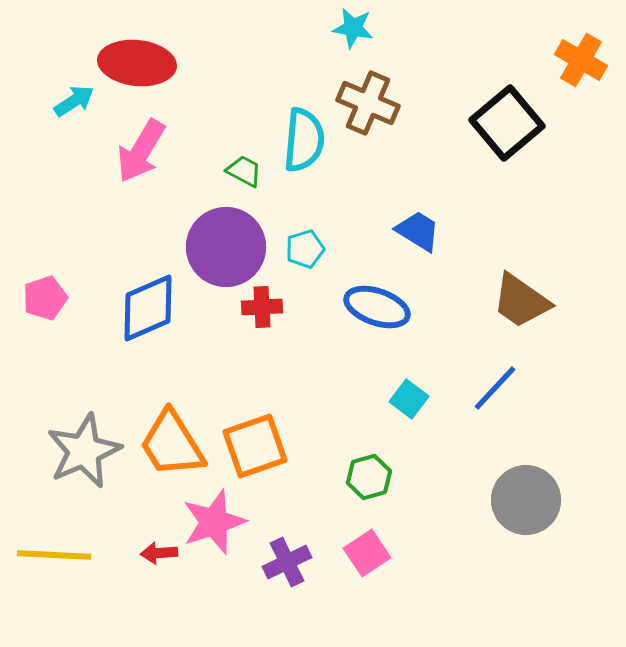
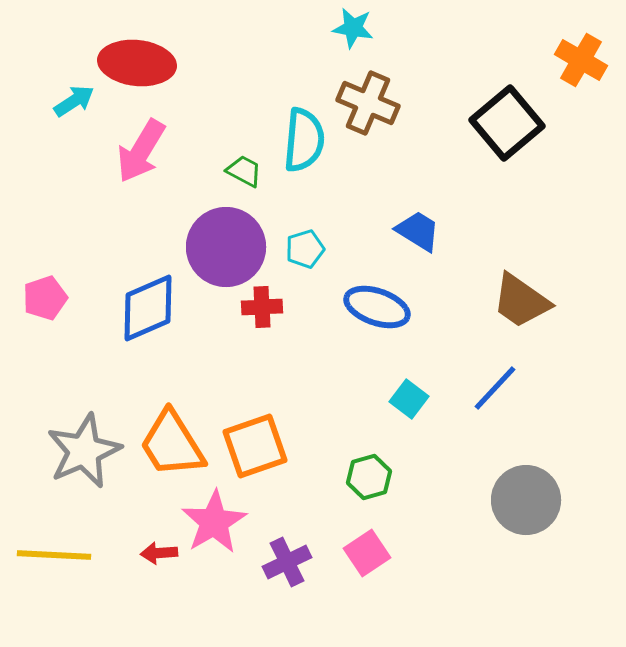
pink star: rotated 12 degrees counterclockwise
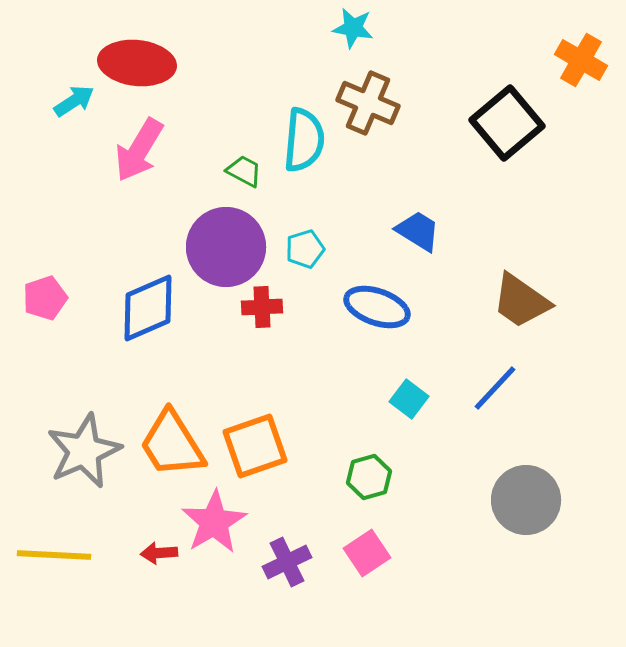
pink arrow: moved 2 px left, 1 px up
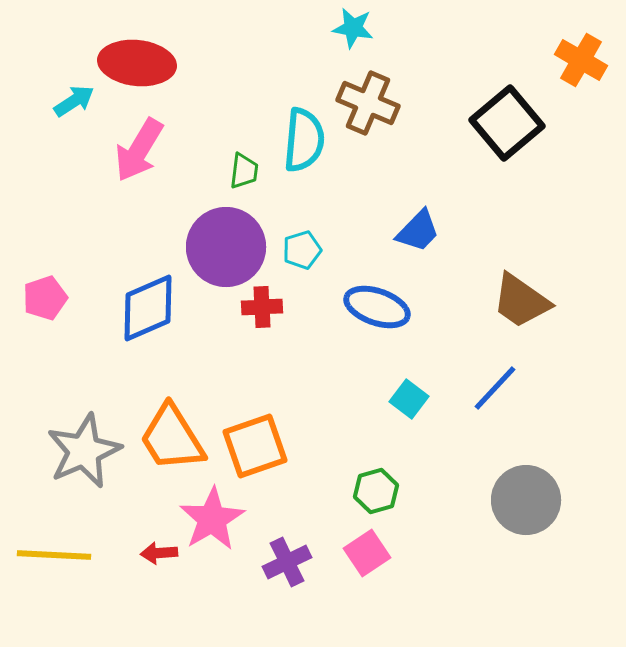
green trapezoid: rotated 69 degrees clockwise
blue trapezoid: rotated 102 degrees clockwise
cyan pentagon: moved 3 px left, 1 px down
orange trapezoid: moved 6 px up
green hexagon: moved 7 px right, 14 px down
pink star: moved 2 px left, 3 px up
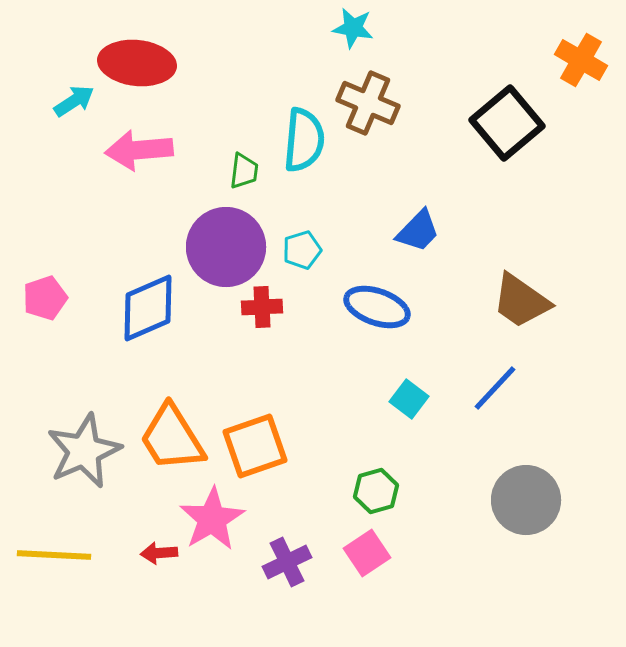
pink arrow: rotated 54 degrees clockwise
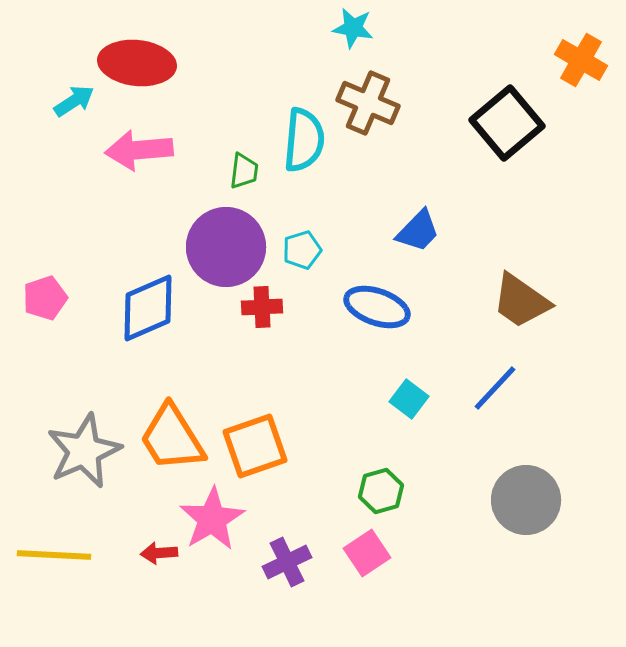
green hexagon: moved 5 px right
